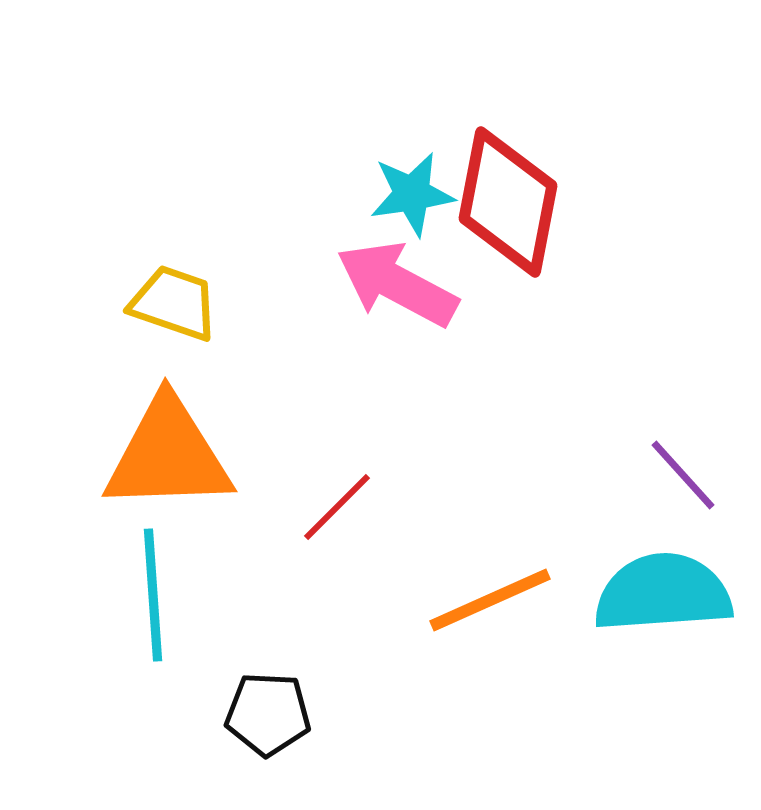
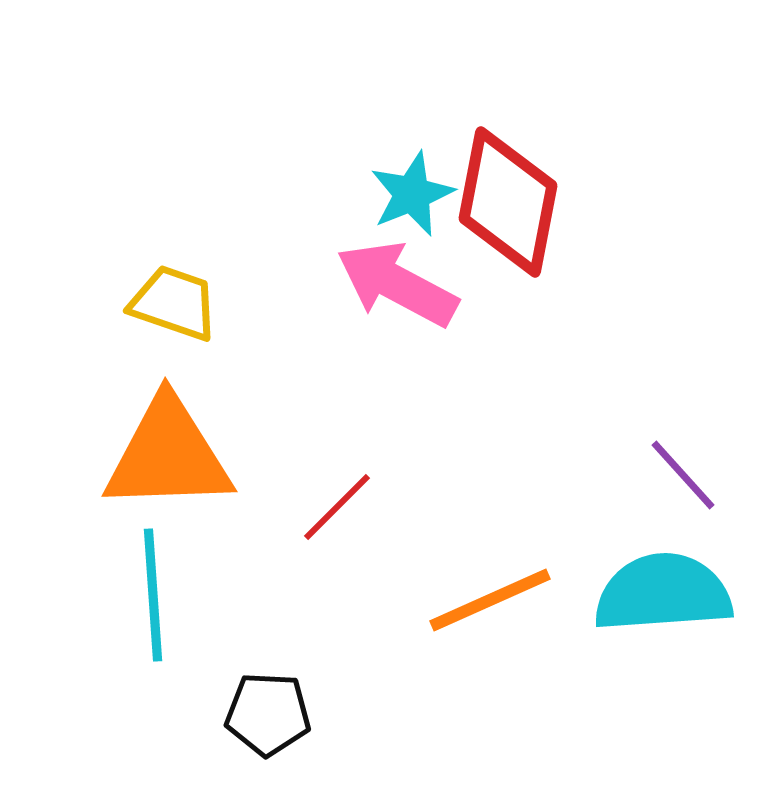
cyan star: rotated 14 degrees counterclockwise
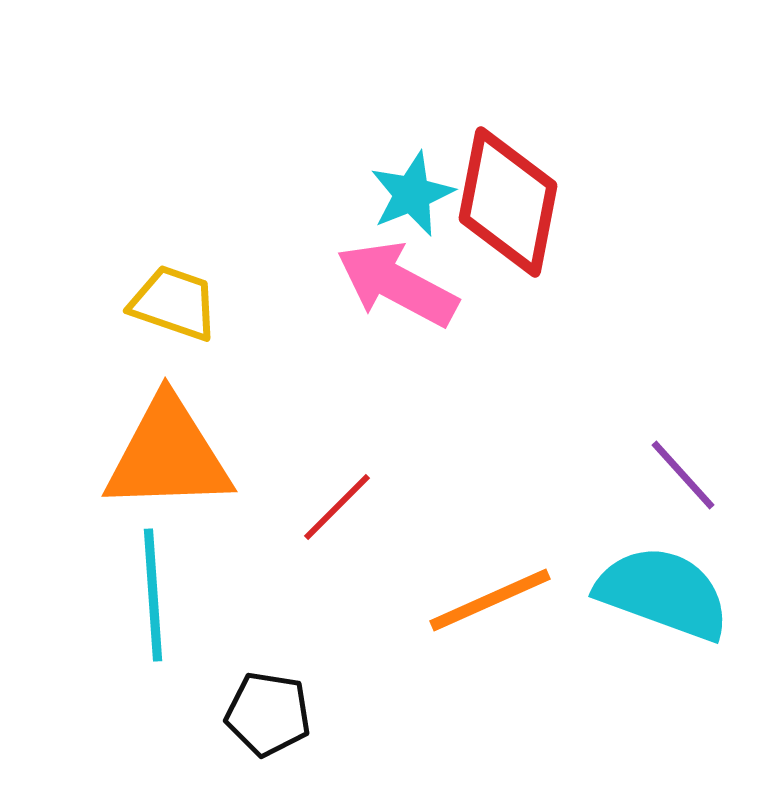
cyan semicircle: rotated 24 degrees clockwise
black pentagon: rotated 6 degrees clockwise
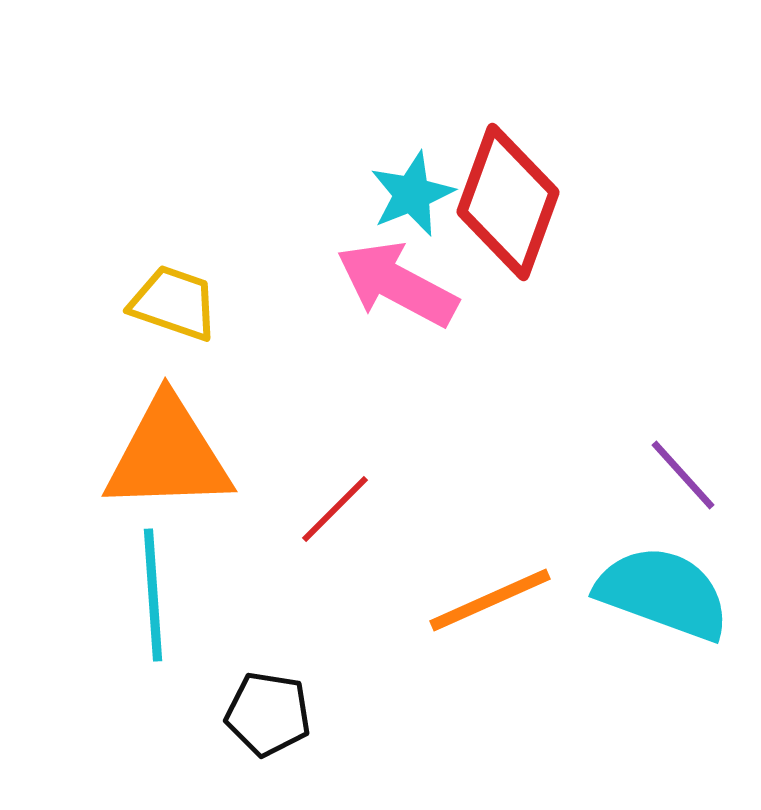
red diamond: rotated 9 degrees clockwise
red line: moved 2 px left, 2 px down
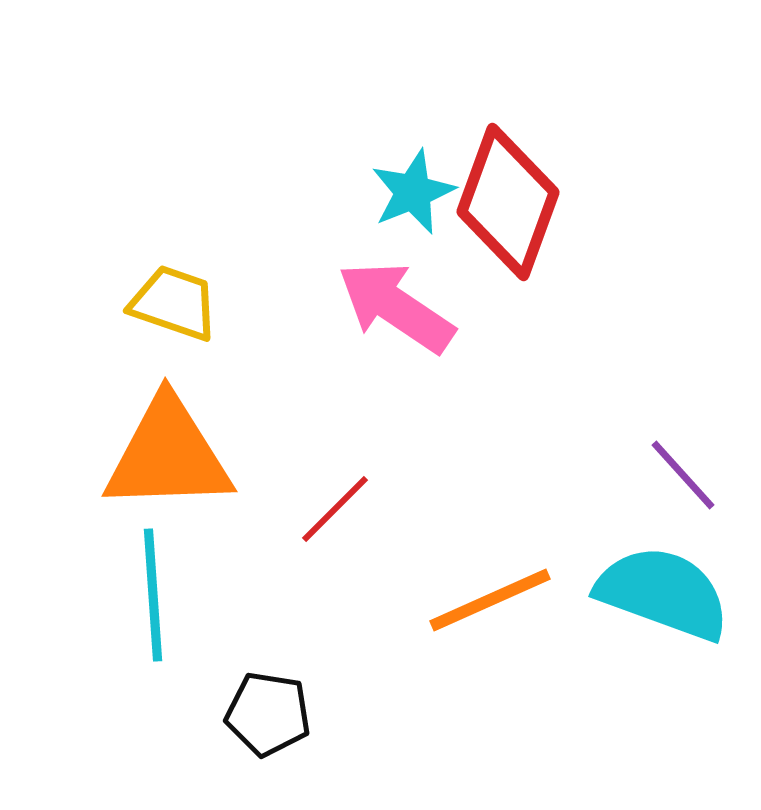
cyan star: moved 1 px right, 2 px up
pink arrow: moved 1 px left, 23 px down; rotated 6 degrees clockwise
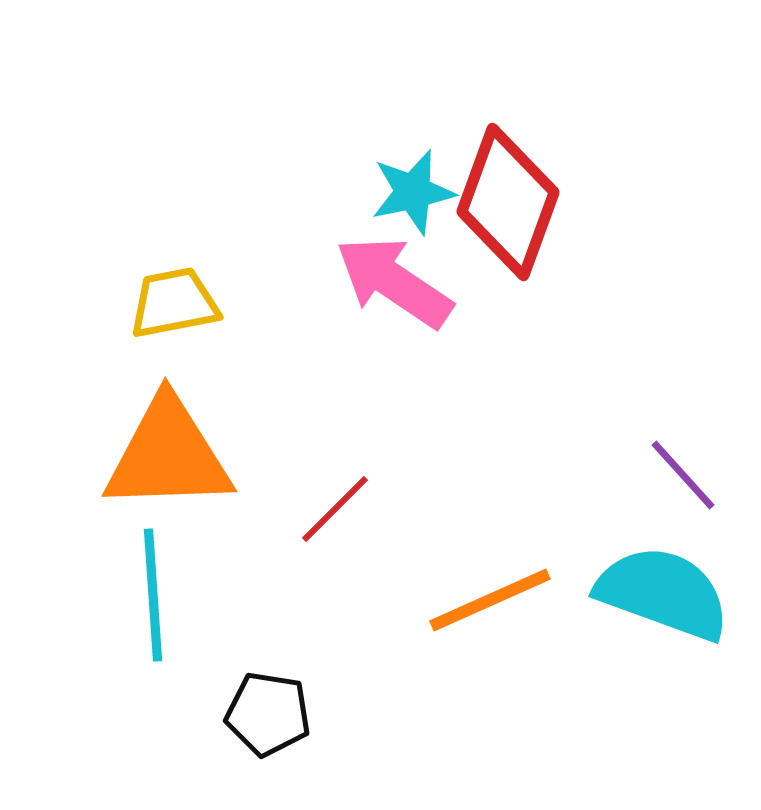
cyan star: rotated 10 degrees clockwise
yellow trapezoid: rotated 30 degrees counterclockwise
pink arrow: moved 2 px left, 25 px up
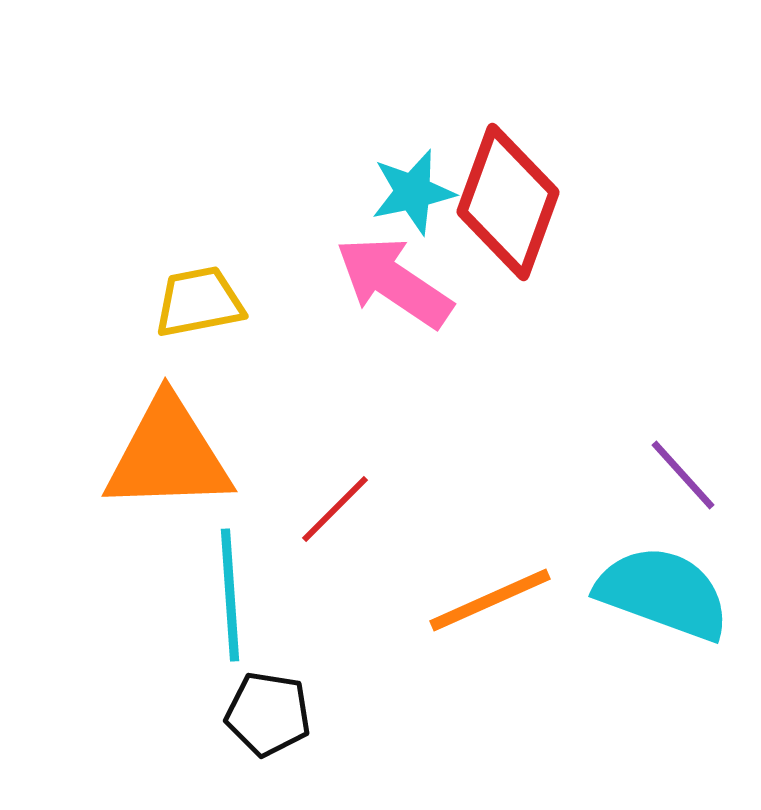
yellow trapezoid: moved 25 px right, 1 px up
cyan line: moved 77 px right
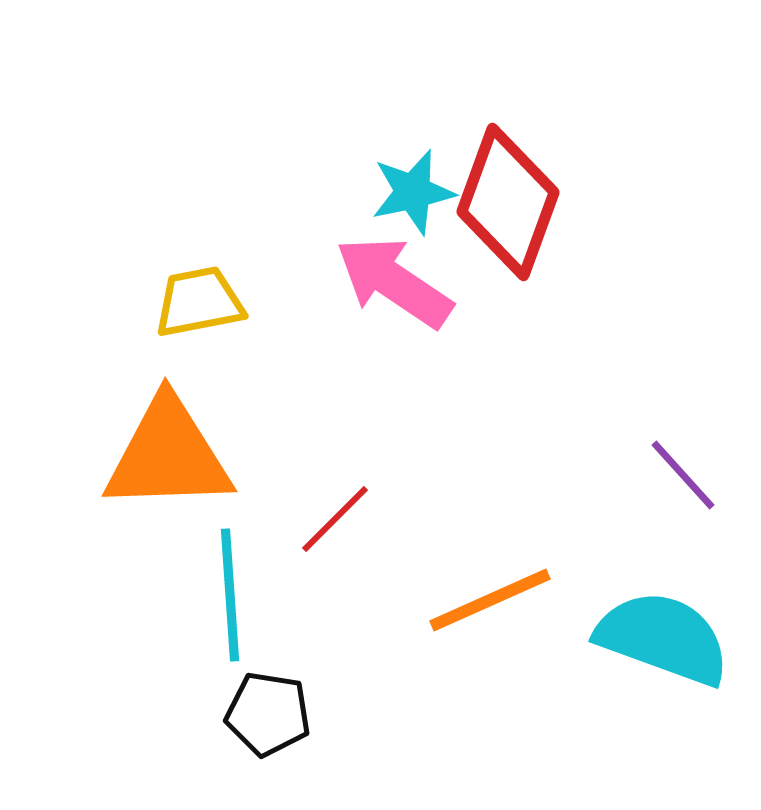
red line: moved 10 px down
cyan semicircle: moved 45 px down
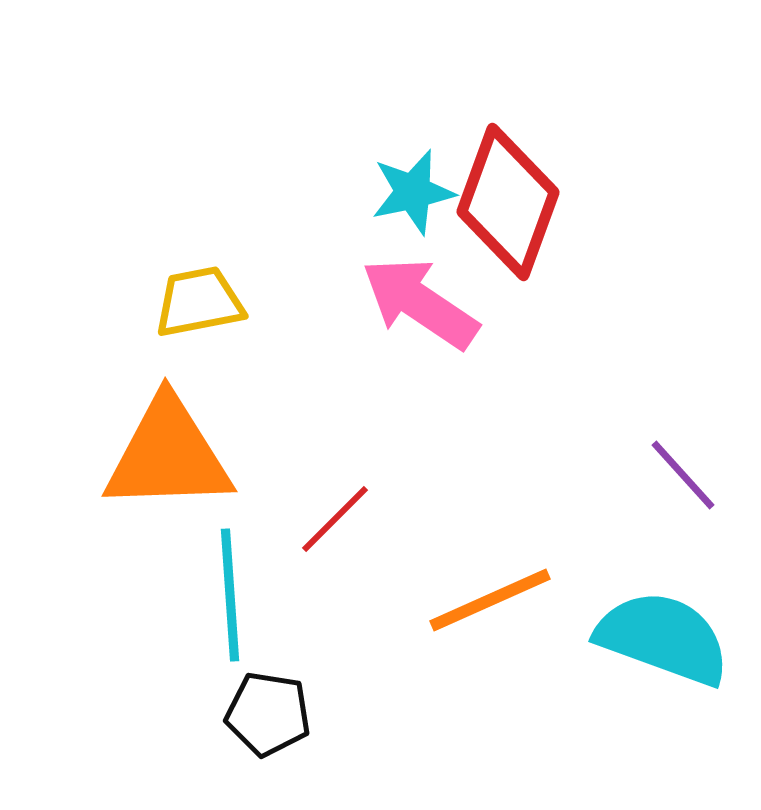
pink arrow: moved 26 px right, 21 px down
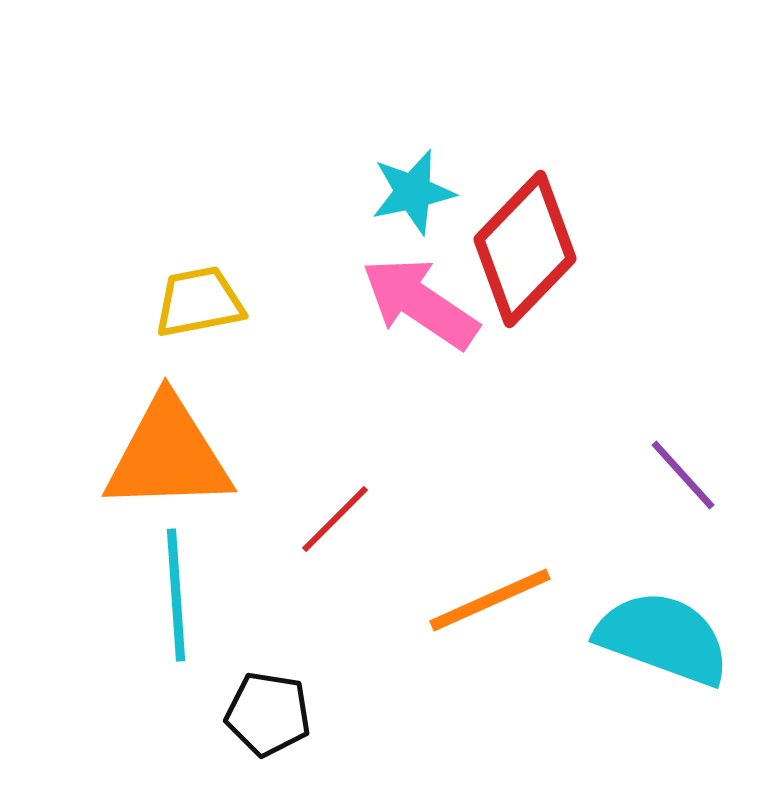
red diamond: moved 17 px right, 47 px down; rotated 24 degrees clockwise
cyan line: moved 54 px left
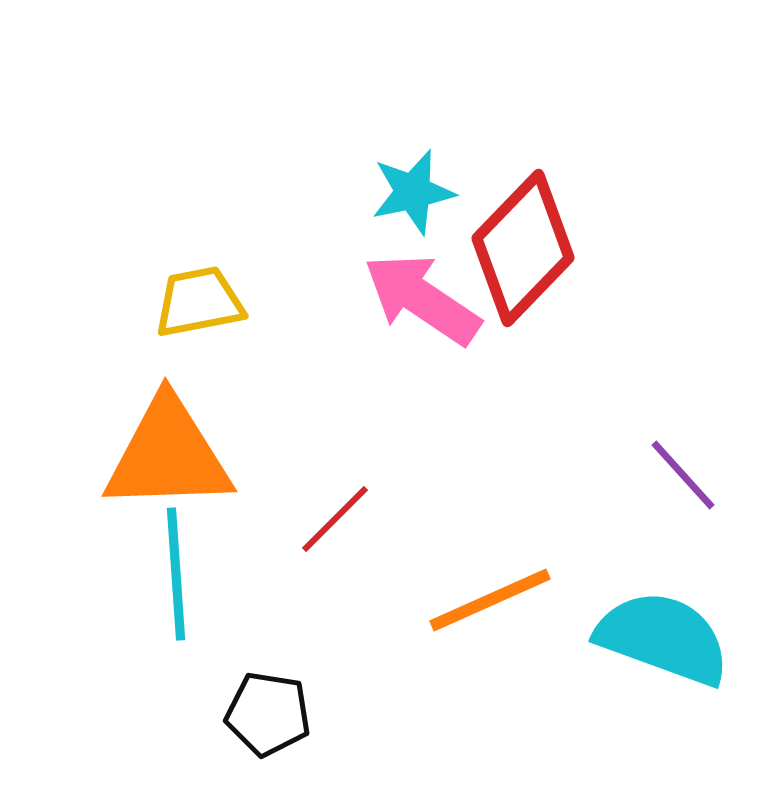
red diamond: moved 2 px left, 1 px up
pink arrow: moved 2 px right, 4 px up
cyan line: moved 21 px up
